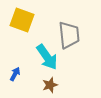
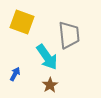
yellow square: moved 2 px down
brown star: rotated 14 degrees counterclockwise
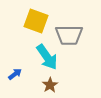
yellow square: moved 14 px right, 1 px up
gray trapezoid: rotated 96 degrees clockwise
blue arrow: rotated 24 degrees clockwise
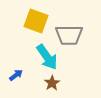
blue arrow: moved 1 px right, 1 px down
brown star: moved 2 px right, 2 px up
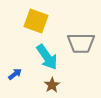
gray trapezoid: moved 12 px right, 8 px down
blue arrow: moved 1 px left, 1 px up
brown star: moved 2 px down
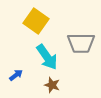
yellow square: rotated 15 degrees clockwise
blue arrow: moved 1 px right, 1 px down
brown star: rotated 21 degrees counterclockwise
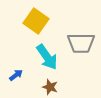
brown star: moved 2 px left, 2 px down
